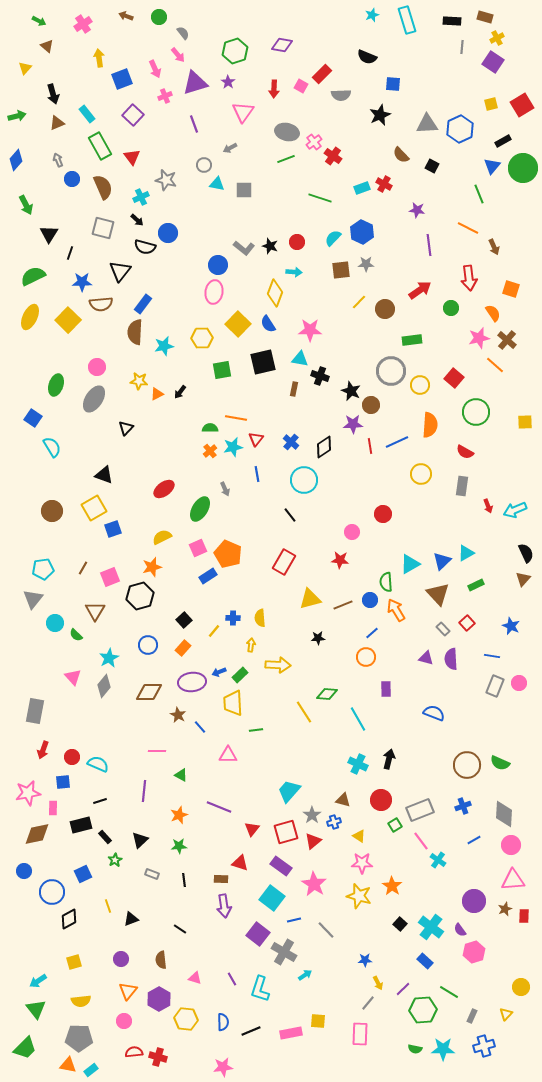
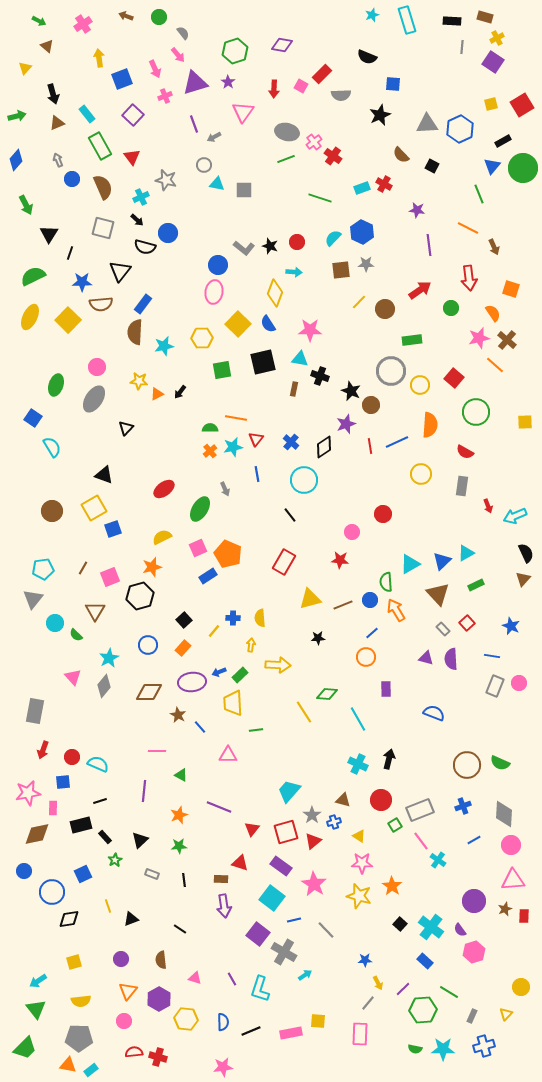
gray arrow at (230, 148): moved 16 px left, 11 px up
purple star at (353, 424): moved 7 px left; rotated 18 degrees counterclockwise
cyan arrow at (515, 510): moved 6 px down
black diamond at (69, 919): rotated 20 degrees clockwise
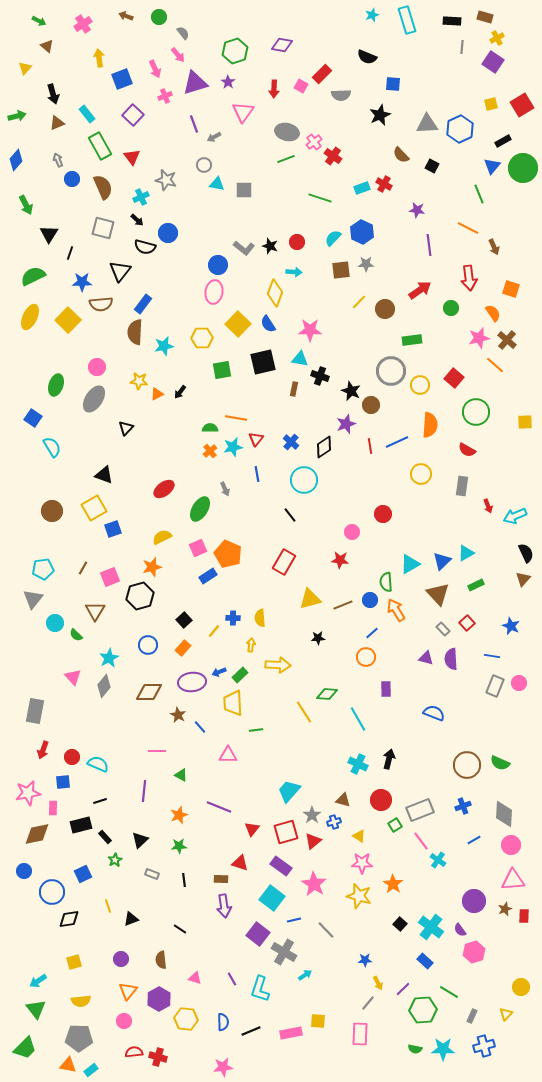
red semicircle at (465, 452): moved 2 px right, 2 px up
orange star at (392, 886): moved 1 px right, 2 px up
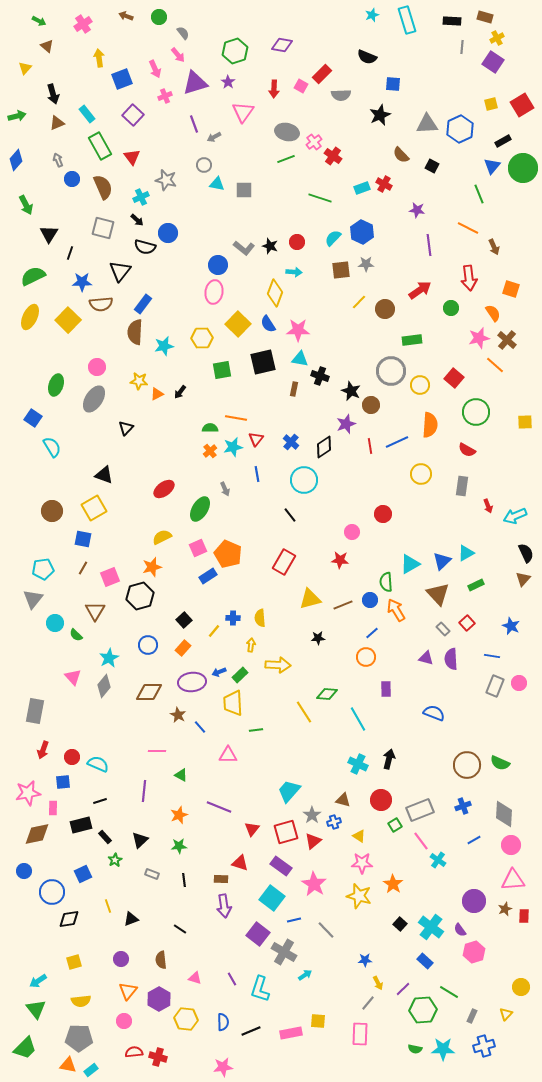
pink star at (310, 330): moved 12 px left
blue square at (113, 529): moved 30 px left, 10 px down; rotated 30 degrees clockwise
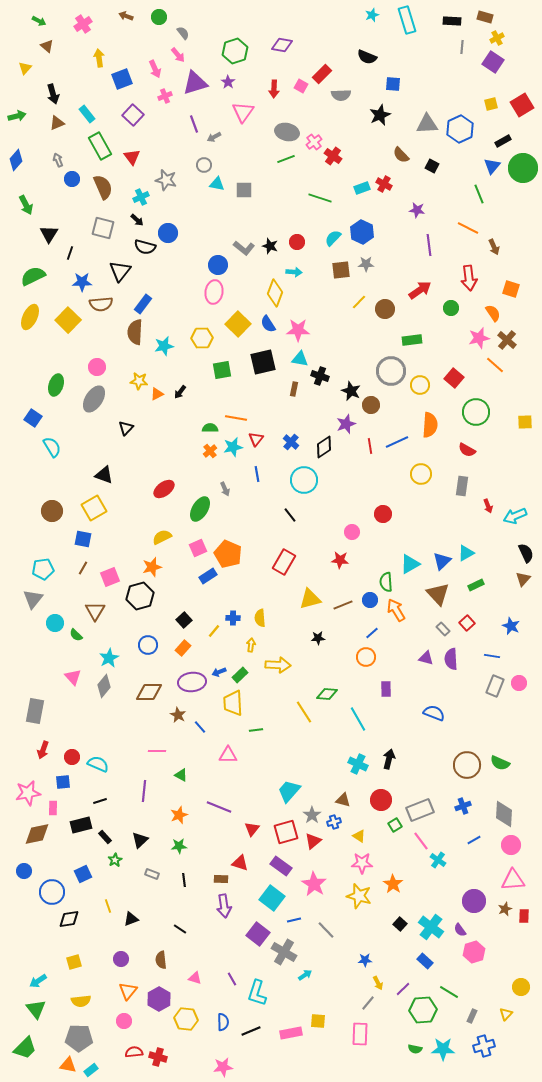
cyan L-shape at (260, 989): moved 3 px left, 4 px down
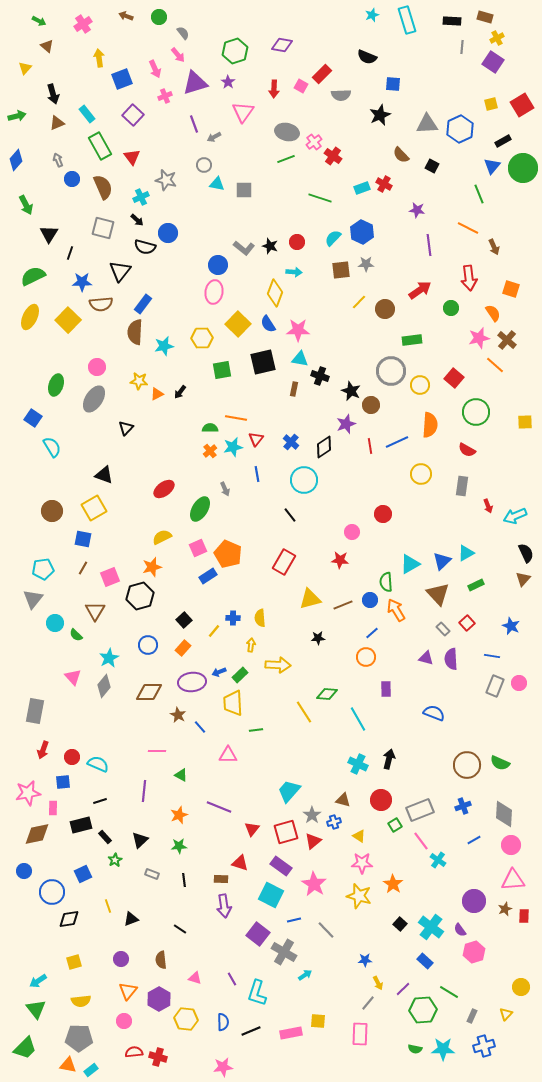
cyan square at (272, 898): moved 1 px left, 3 px up; rotated 10 degrees counterclockwise
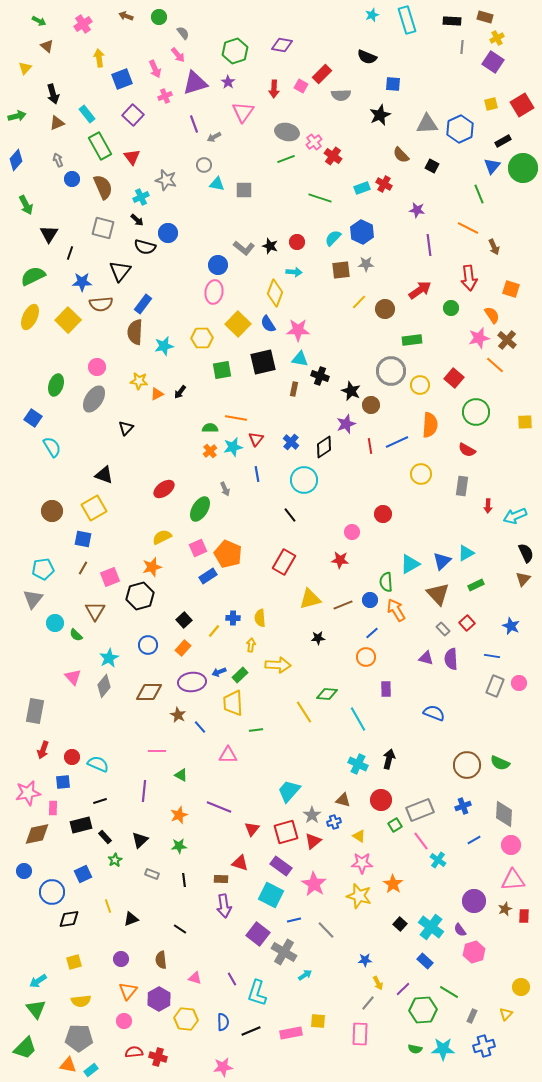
orange semicircle at (493, 313): moved 1 px left, 2 px down
red arrow at (488, 506): rotated 24 degrees clockwise
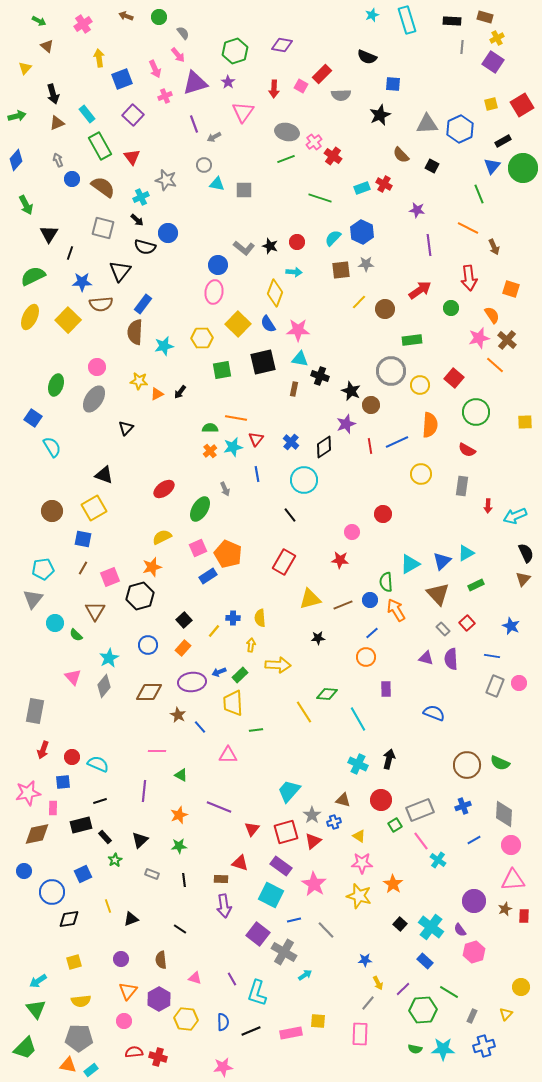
brown semicircle at (103, 187): rotated 30 degrees counterclockwise
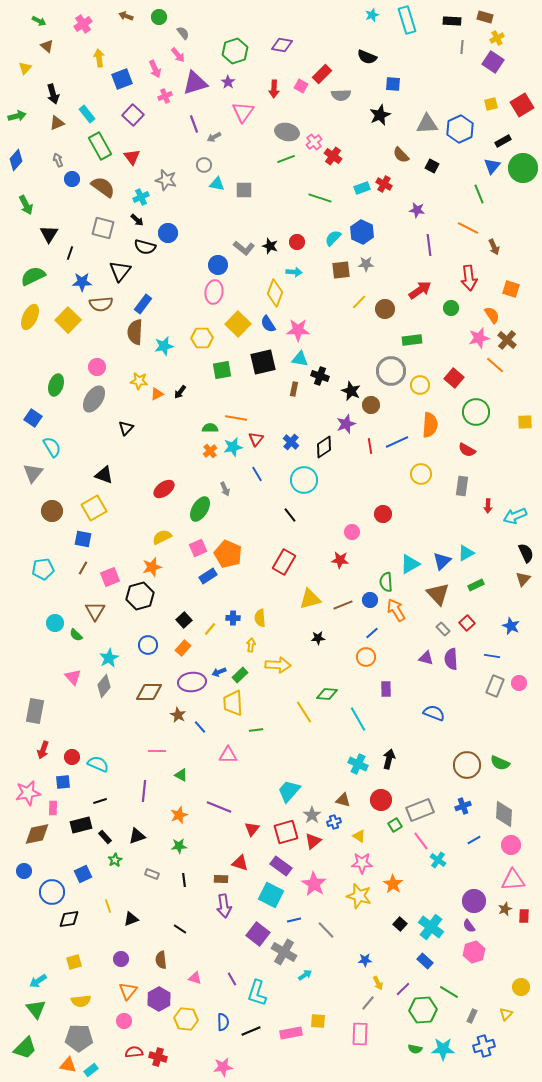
blue line at (257, 474): rotated 21 degrees counterclockwise
gray triangle at (33, 599): moved 126 px up
yellow line at (214, 631): moved 4 px left, 2 px up
black triangle at (140, 840): moved 3 px left, 4 px up; rotated 24 degrees clockwise
purple semicircle at (460, 930): moved 9 px right, 4 px up
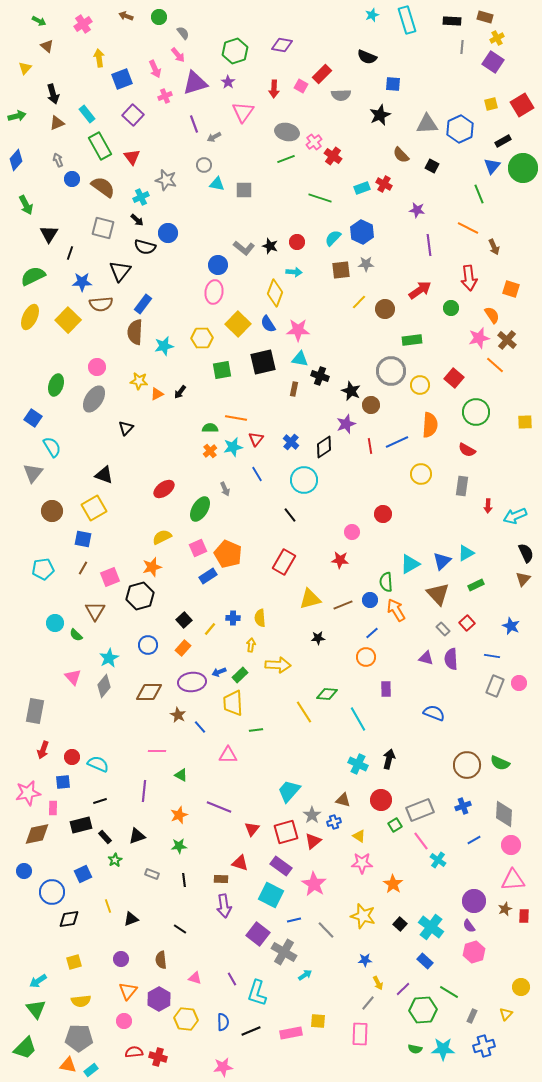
yellow star at (359, 896): moved 4 px right, 20 px down
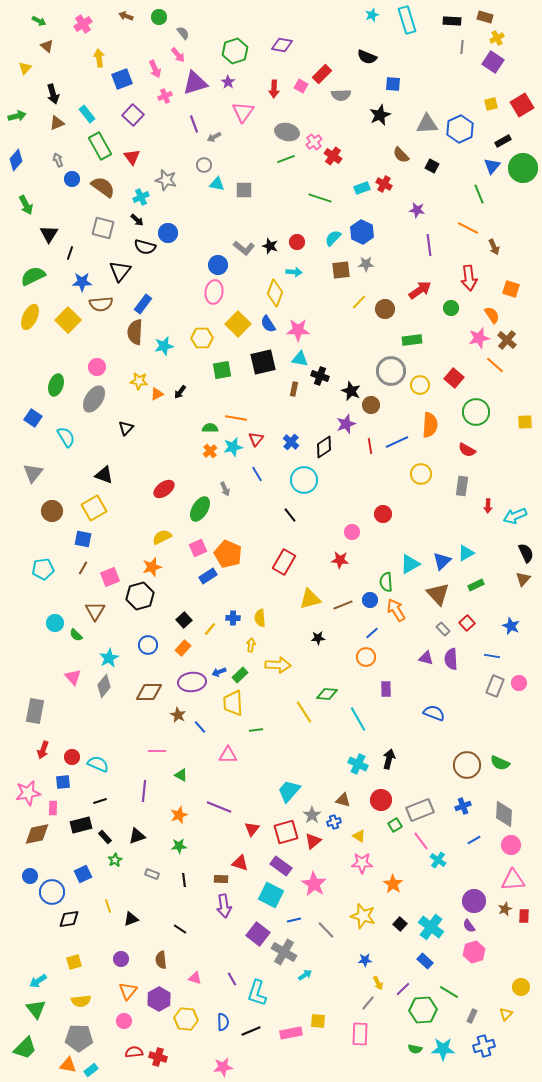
cyan semicircle at (52, 447): moved 14 px right, 10 px up
blue circle at (24, 871): moved 6 px right, 5 px down
